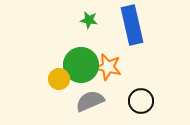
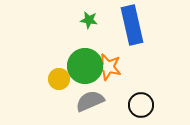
green circle: moved 4 px right, 1 px down
black circle: moved 4 px down
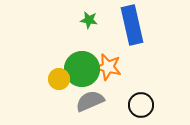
green circle: moved 3 px left, 3 px down
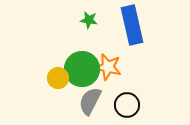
yellow circle: moved 1 px left, 1 px up
gray semicircle: rotated 40 degrees counterclockwise
black circle: moved 14 px left
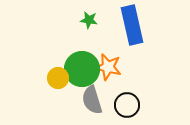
gray semicircle: moved 2 px right, 1 px up; rotated 44 degrees counterclockwise
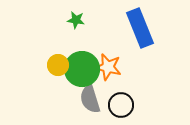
green star: moved 13 px left
blue rectangle: moved 8 px right, 3 px down; rotated 9 degrees counterclockwise
yellow circle: moved 13 px up
gray semicircle: moved 2 px left, 1 px up
black circle: moved 6 px left
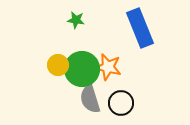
black circle: moved 2 px up
